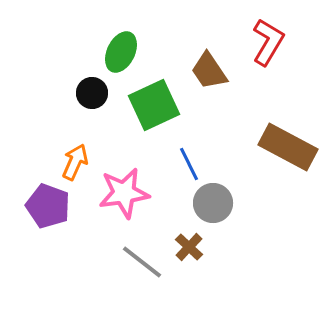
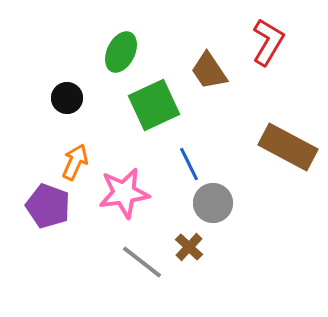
black circle: moved 25 px left, 5 px down
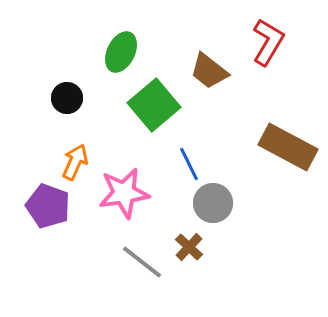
brown trapezoid: rotated 18 degrees counterclockwise
green square: rotated 15 degrees counterclockwise
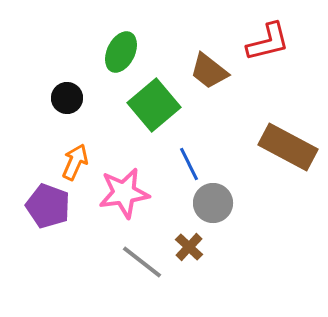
red L-shape: rotated 45 degrees clockwise
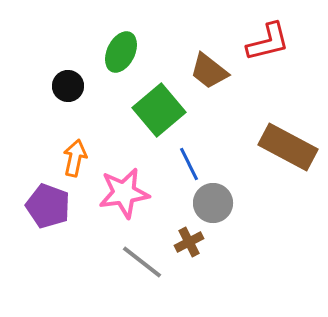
black circle: moved 1 px right, 12 px up
green square: moved 5 px right, 5 px down
orange arrow: moved 4 px up; rotated 12 degrees counterclockwise
brown cross: moved 5 px up; rotated 20 degrees clockwise
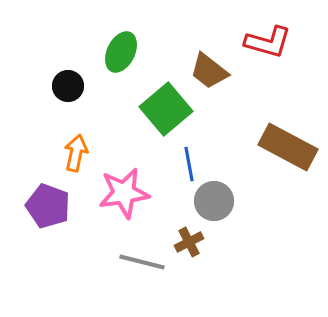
red L-shape: rotated 30 degrees clockwise
green square: moved 7 px right, 1 px up
orange arrow: moved 1 px right, 5 px up
blue line: rotated 16 degrees clockwise
gray circle: moved 1 px right, 2 px up
gray line: rotated 24 degrees counterclockwise
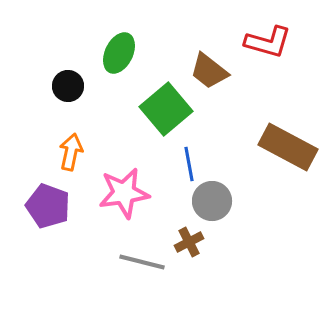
green ellipse: moved 2 px left, 1 px down
orange arrow: moved 5 px left, 1 px up
gray circle: moved 2 px left
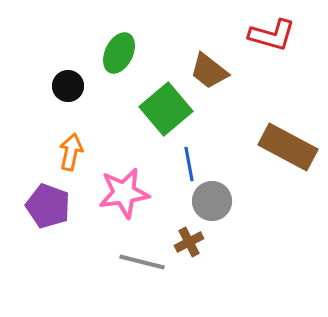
red L-shape: moved 4 px right, 7 px up
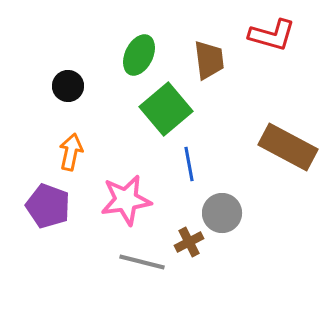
green ellipse: moved 20 px right, 2 px down
brown trapezoid: moved 11 px up; rotated 135 degrees counterclockwise
pink star: moved 2 px right, 7 px down
gray circle: moved 10 px right, 12 px down
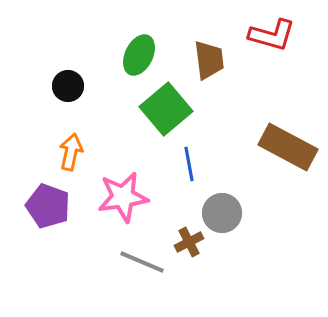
pink star: moved 3 px left, 3 px up
gray line: rotated 9 degrees clockwise
